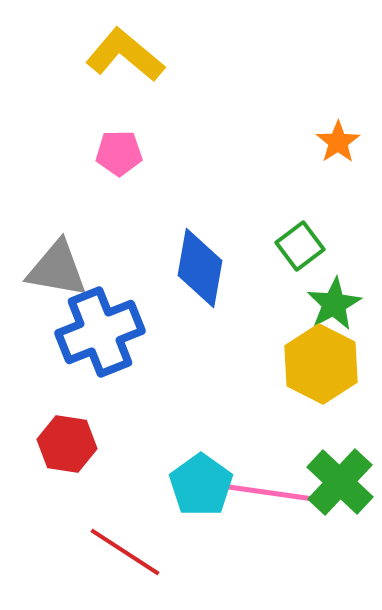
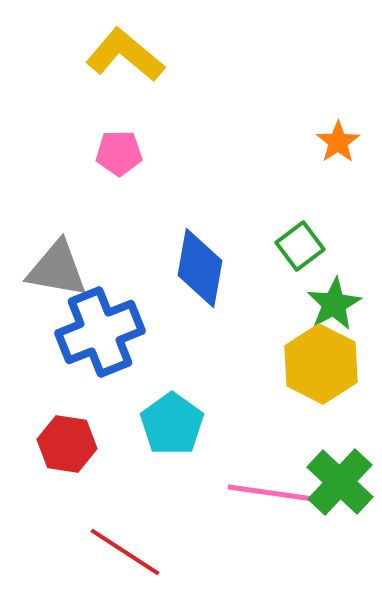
cyan pentagon: moved 29 px left, 61 px up
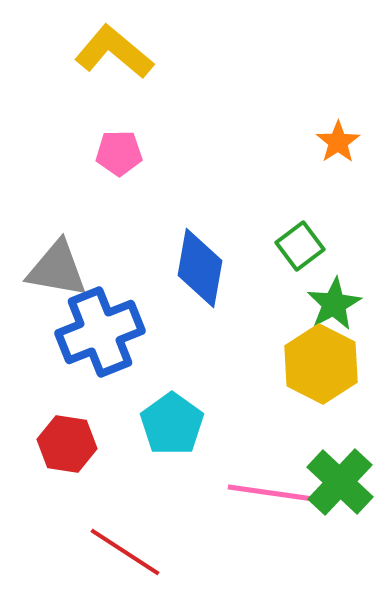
yellow L-shape: moved 11 px left, 3 px up
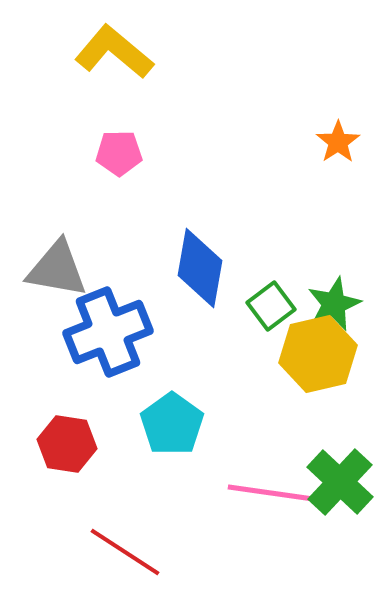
green square: moved 29 px left, 60 px down
green star: rotated 6 degrees clockwise
blue cross: moved 8 px right
yellow hexagon: moved 3 px left, 10 px up; rotated 20 degrees clockwise
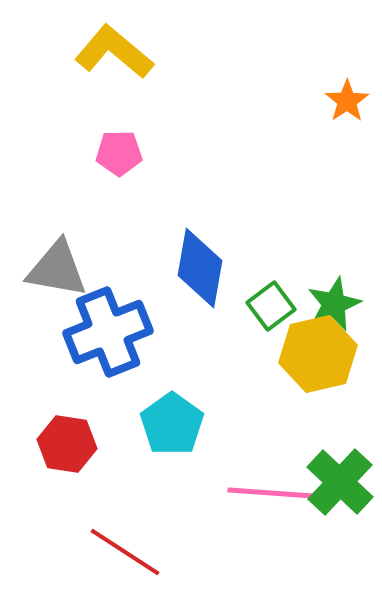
orange star: moved 9 px right, 41 px up
pink line: rotated 4 degrees counterclockwise
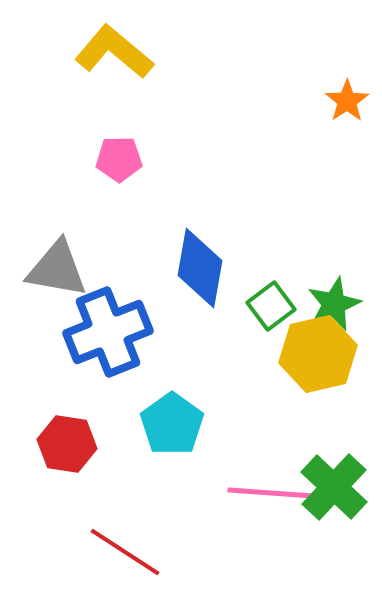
pink pentagon: moved 6 px down
green cross: moved 6 px left, 5 px down
